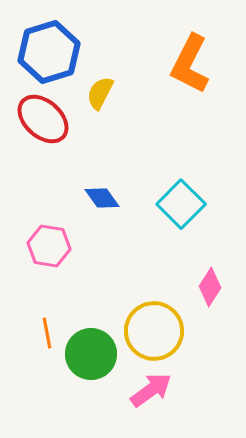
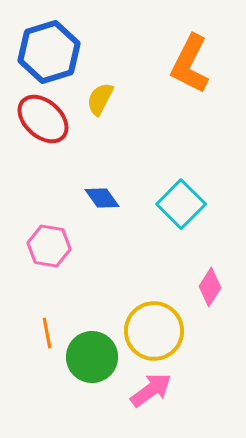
yellow semicircle: moved 6 px down
green circle: moved 1 px right, 3 px down
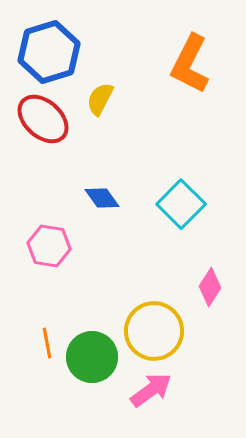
orange line: moved 10 px down
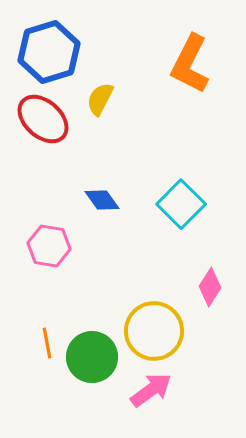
blue diamond: moved 2 px down
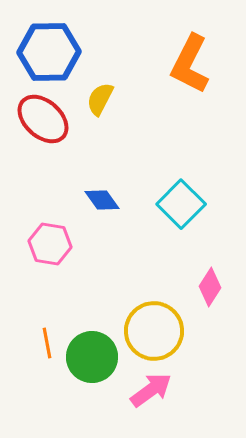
blue hexagon: rotated 16 degrees clockwise
pink hexagon: moved 1 px right, 2 px up
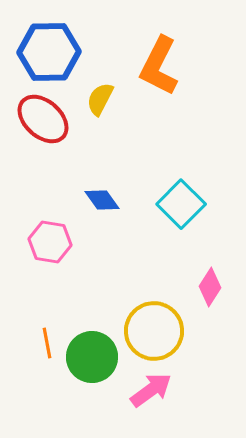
orange L-shape: moved 31 px left, 2 px down
pink hexagon: moved 2 px up
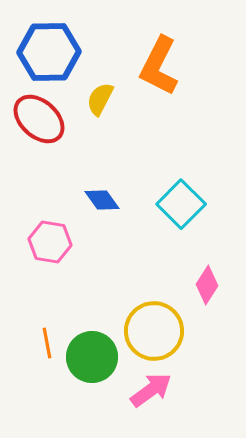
red ellipse: moved 4 px left
pink diamond: moved 3 px left, 2 px up
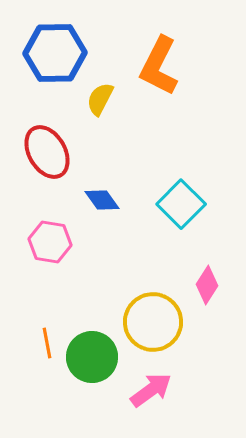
blue hexagon: moved 6 px right, 1 px down
red ellipse: moved 8 px right, 33 px down; rotated 18 degrees clockwise
yellow circle: moved 1 px left, 9 px up
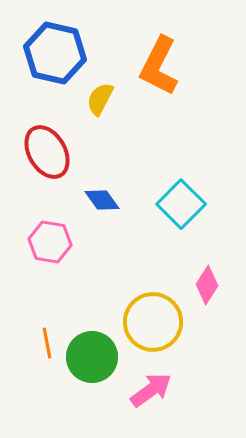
blue hexagon: rotated 14 degrees clockwise
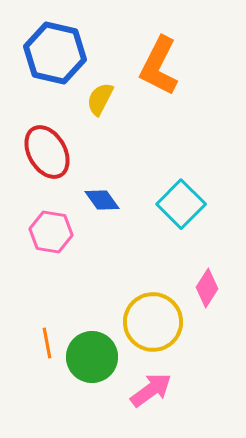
pink hexagon: moved 1 px right, 10 px up
pink diamond: moved 3 px down
